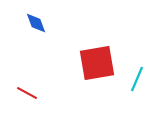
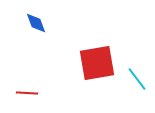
cyan line: rotated 60 degrees counterclockwise
red line: rotated 25 degrees counterclockwise
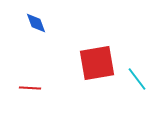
red line: moved 3 px right, 5 px up
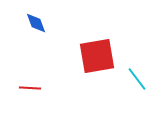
red square: moved 7 px up
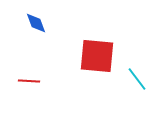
red square: rotated 15 degrees clockwise
red line: moved 1 px left, 7 px up
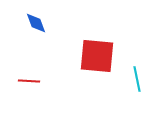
cyan line: rotated 25 degrees clockwise
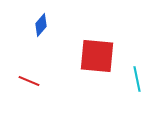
blue diamond: moved 5 px right, 2 px down; rotated 60 degrees clockwise
red line: rotated 20 degrees clockwise
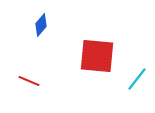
cyan line: rotated 50 degrees clockwise
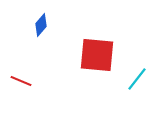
red square: moved 1 px up
red line: moved 8 px left
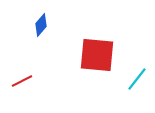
red line: moved 1 px right; rotated 50 degrees counterclockwise
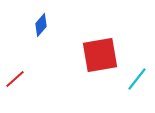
red square: moved 3 px right; rotated 15 degrees counterclockwise
red line: moved 7 px left, 2 px up; rotated 15 degrees counterclockwise
